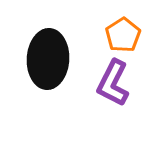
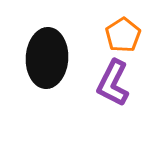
black ellipse: moved 1 px left, 1 px up
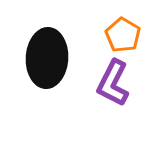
orange pentagon: rotated 8 degrees counterclockwise
